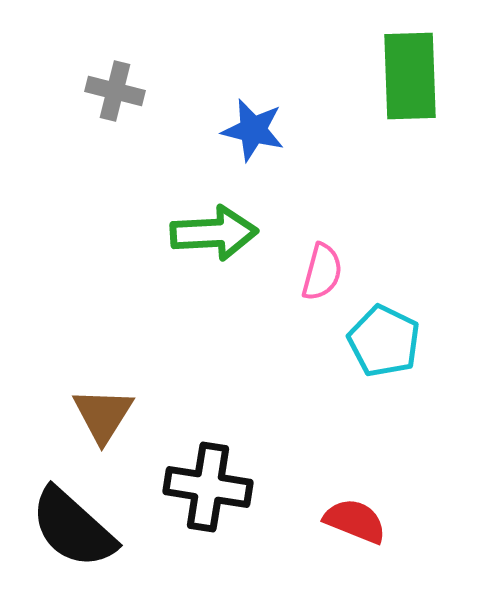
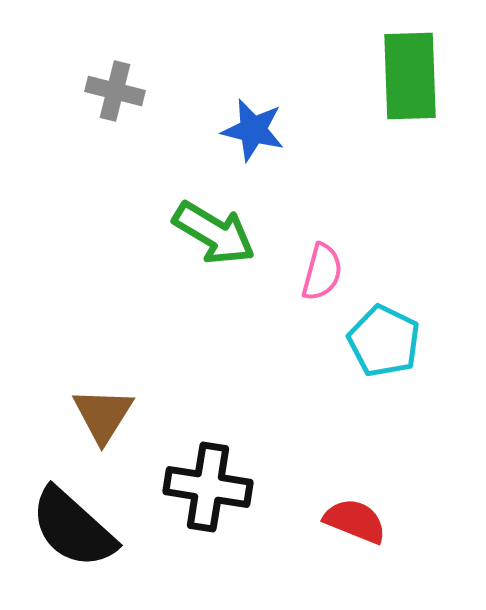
green arrow: rotated 34 degrees clockwise
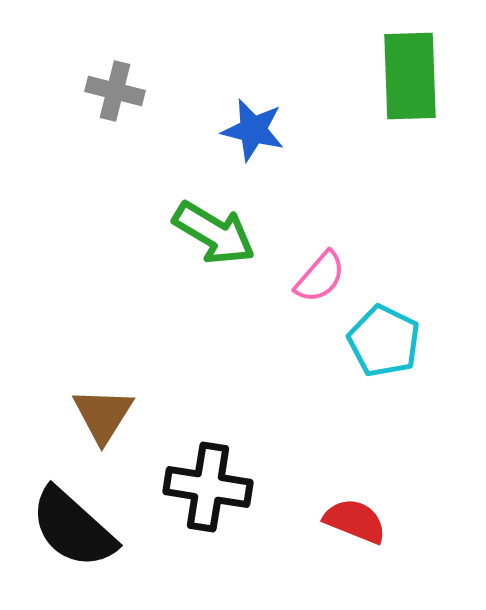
pink semicircle: moved 2 px left, 5 px down; rotated 26 degrees clockwise
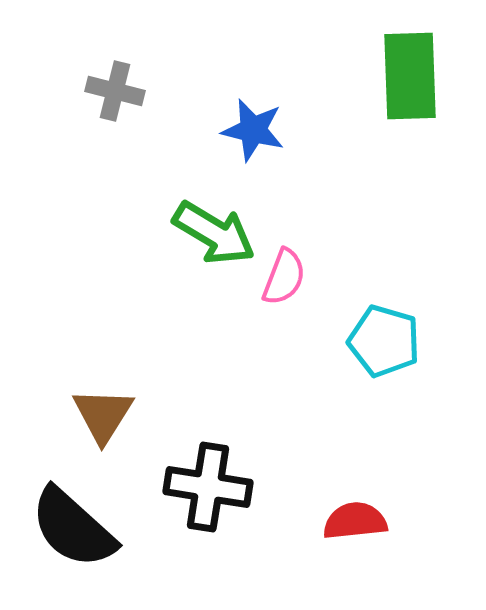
pink semicircle: moved 36 px left; rotated 20 degrees counterclockwise
cyan pentagon: rotated 10 degrees counterclockwise
red semicircle: rotated 28 degrees counterclockwise
